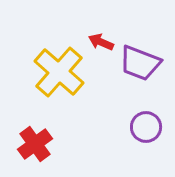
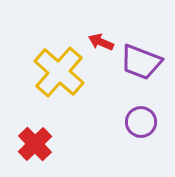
purple trapezoid: moved 1 px right, 1 px up
purple circle: moved 5 px left, 5 px up
red cross: rotated 8 degrees counterclockwise
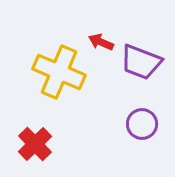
yellow cross: rotated 18 degrees counterclockwise
purple circle: moved 1 px right, 2 px down
